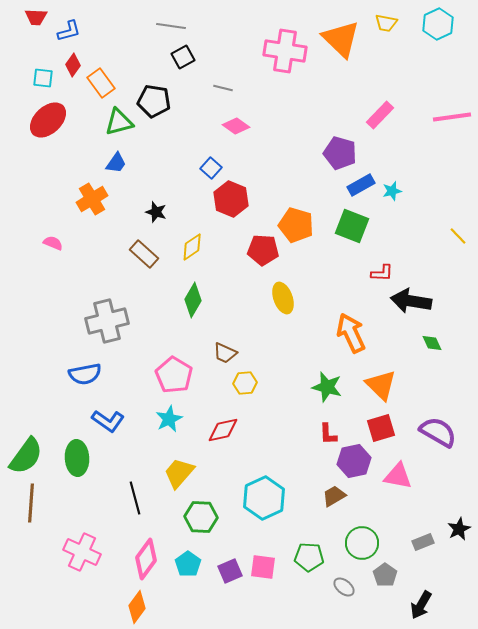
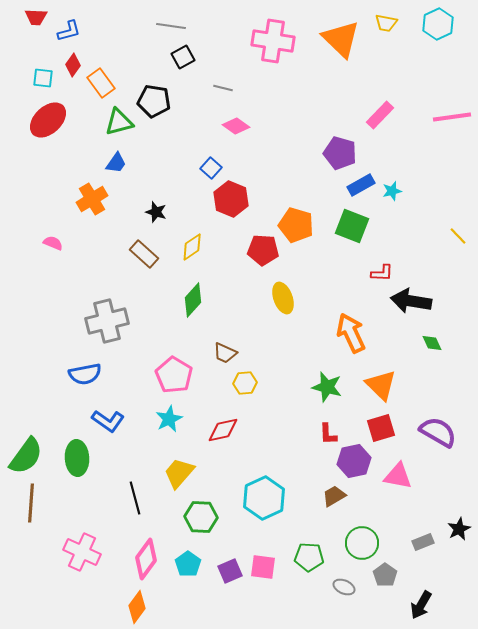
pink cross at (285, 51): moved 12 px left, 10 px up
green diamond at (193, 300): rotated 12 degrees clockwise
gray ellipse at (344, 587): rotated 15 degrees counterclockwise
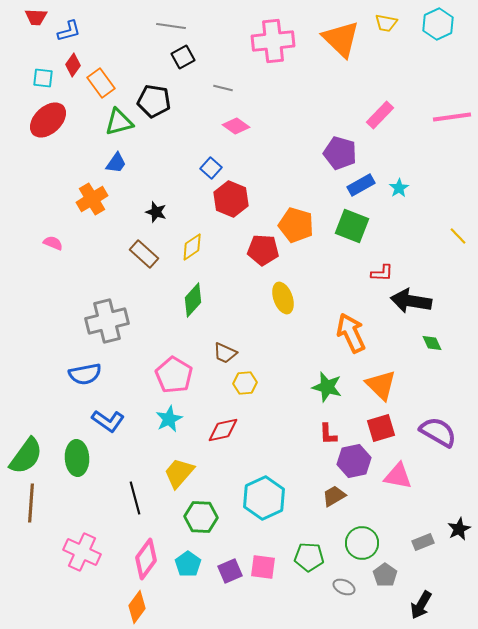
pink cross at (273, 41): rotated 15 degrees counterclockwise
cyan star at (392, 191): moved 7 px right, 3 px up; rotated 18 degrees counterclockwise
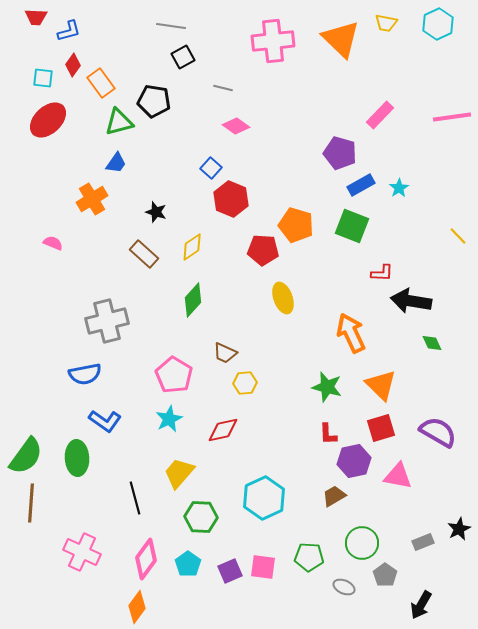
blue L-shape at (108, 421): moved 3 px left
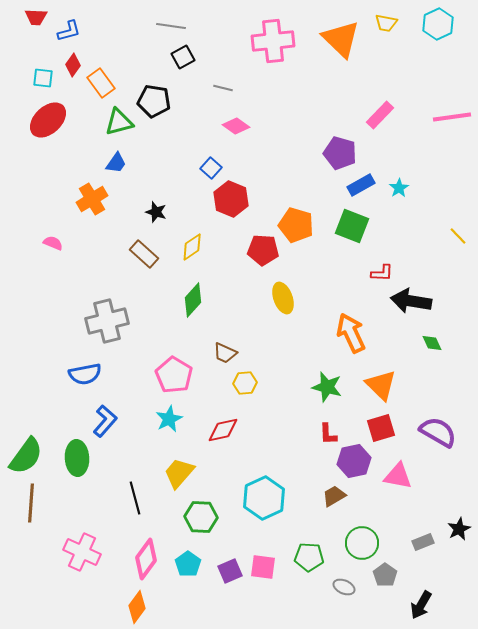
blue L-shape at (105, 421): rotated 84 degrees counterclockwise
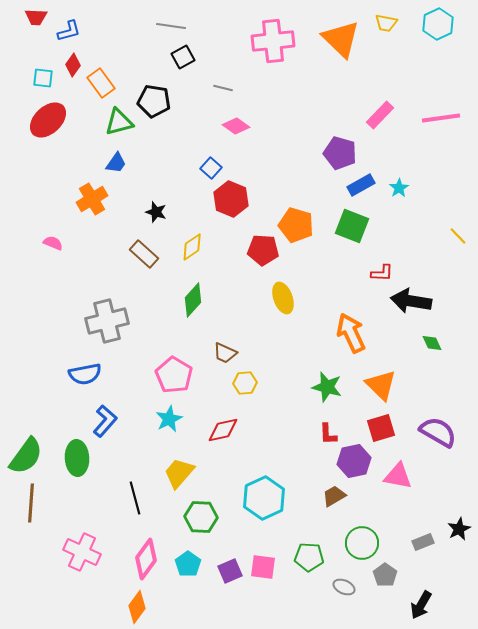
pink line at (452, 117): moved 11 px left, 1 px down
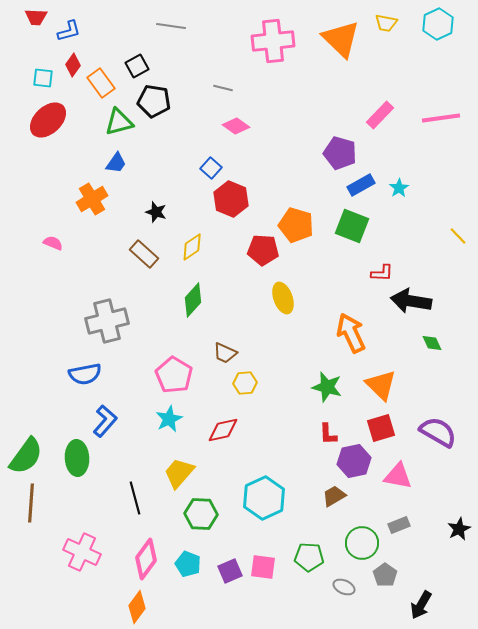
black square at (183, 57): moved 46 px left, 9 px down
green hexagon at (201, 517): moved 3 px up
gray rectangle at (423, 542): moved 24 px left, 17 px up
cyan pentagon at (188, 564): rotated 15 degrees counterclockwise
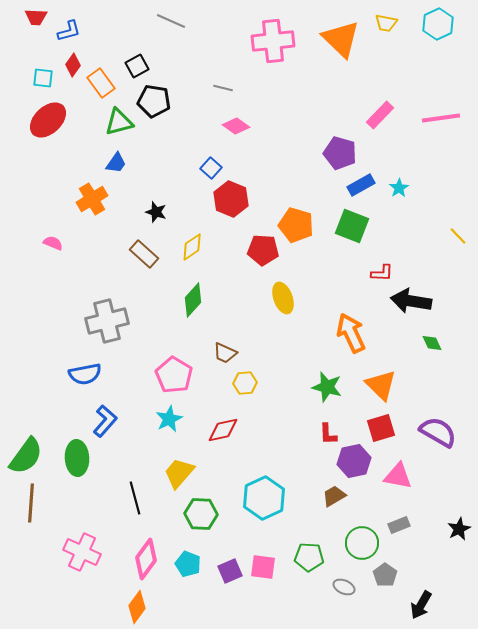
gray line at (171, 26): moved 5 px up; rotated 16 degrees clockwise
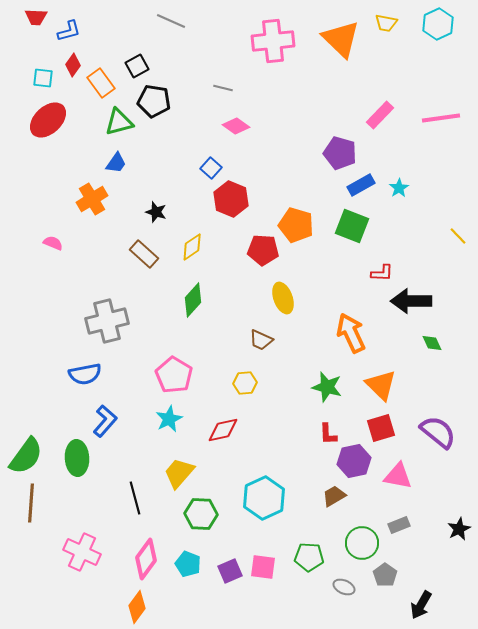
black arrow at (411, 301): rotated 9 degrees counterclockwise
brown trapezoid at (225, 353): moved 36 px right, 13 px up
purple semicircle at (438, 432): rotated 9 degrees clockwise
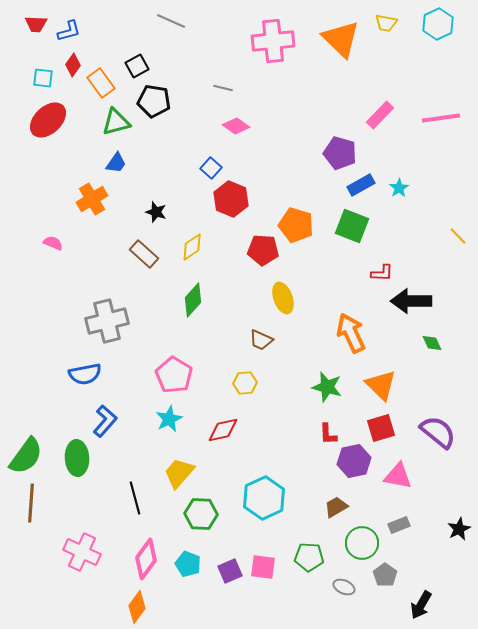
red trapezoid at (36, 17): moved 7 px down
green triangle at (119, 122): moved 3 px left
brown trapezoid at (334, 496): moved 2 px right, 11 px down
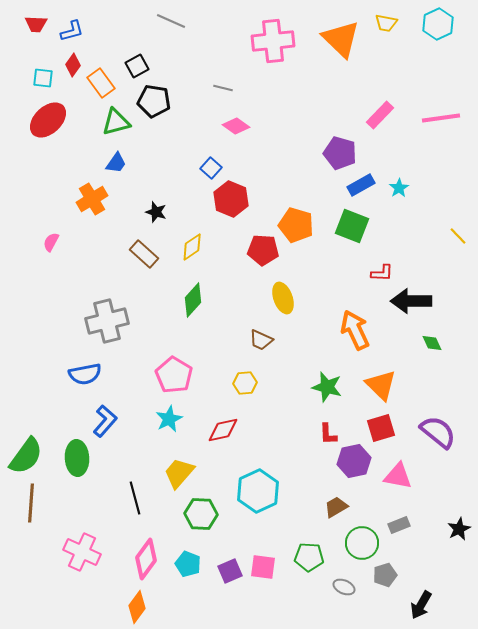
blue L-shape at (69, 31): moved 3 px right
pink semicircle at (53, 243): moved 2 px left, 1 px up; rotated 84 degrees counterclockwise
orange arrow at (351, 333): moved 4 px right, 3 px up
cyan hexagon at (264, 498): moved 6 px left, 7 px up
gray pentagon at (385, 575): rotated 20 degrees clockwise
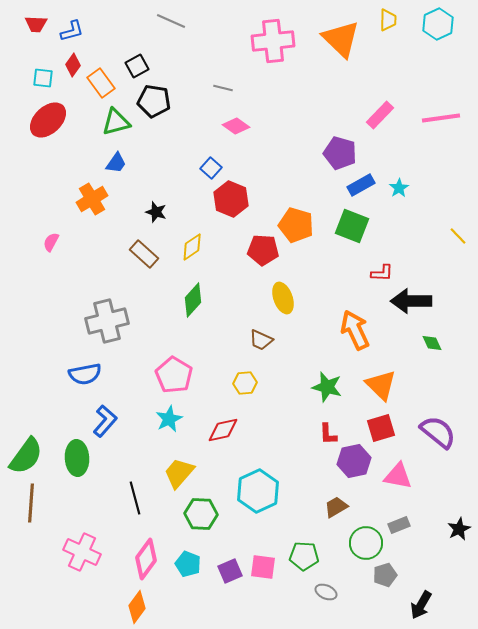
yellow trapezoid at (386, 23): moved 2 px right, 3 px up; rotated 100 degrees counterclockwise
green circle at (362, 543): moved 4 px right
green pentagon at (309, 557): moved 5 px left, 1 px up
gray ellipse at (344, 587): moved 18 px left, 5 px down
